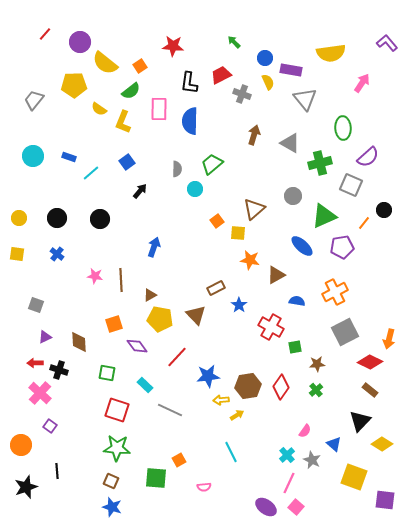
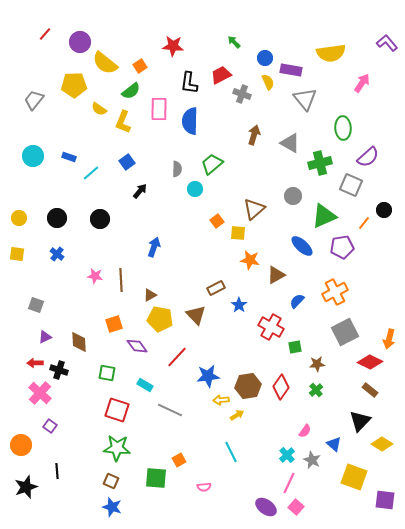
blue semicircle at (297, 301): rotated 56 degrees counterclockwise
cyan rectangle at (145, 385): rotated 14 degrees counterclockwise
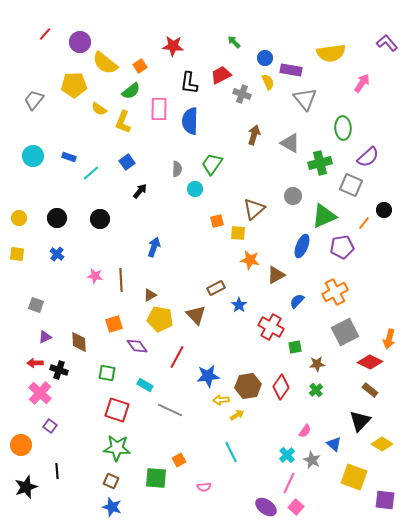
green trapezoid at (212, 164): rotated 15 degrees counterclockwise
orange square at (217, 221): rotated 24 degrees clockwise
blue ellipse at (302, 246): rotated 70 degrees clockwise
red line at (177, 357): rotated 15 degrees counterclockwise
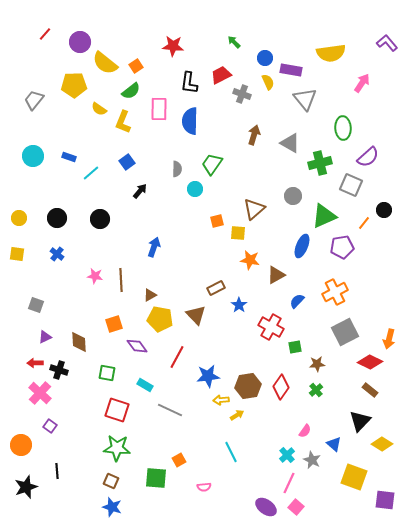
orange square at (140, 66): moved 4 px left
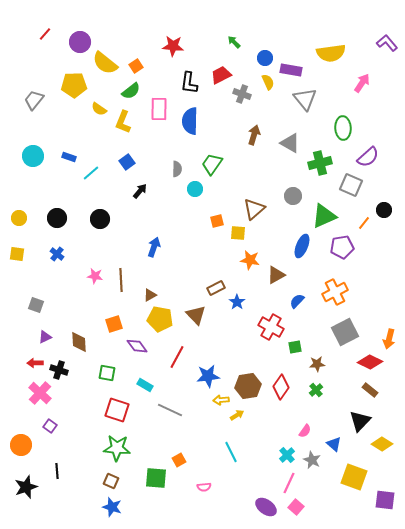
blue star at (239, 305): moved 2 px left, 3 px up
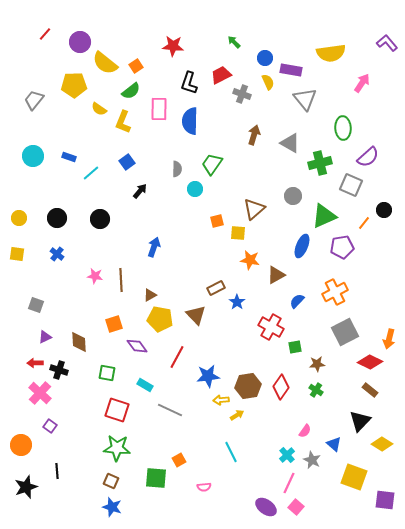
black L-shape at (189, 83): rotated 10 degrees clockwise
green cross at (316, 390): rotated 16 degrees counterclockwise
